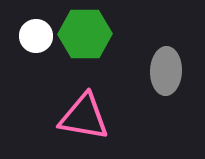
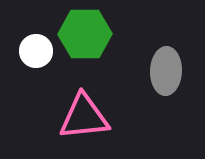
white circle: moved 15 px down
pink triangle: rotated 16 degrees counterclockwise
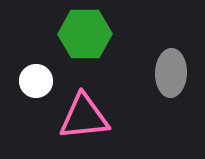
white circle: moved 30 px down
gray ellipse: moved 5 px right, 2 px down
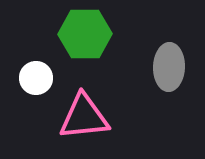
gray ellipse: moved 2 px left, 6 px up
white circle: moved 3 px up
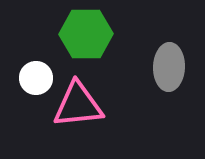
green hexagon: moved 1 px right
pink triangle: moved 6 px left, 12 px up
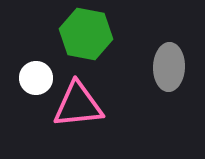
green hexagon: rotated 12 degrees clockwise
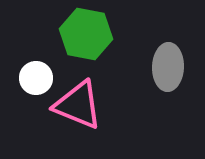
gray ellipse: moved 1 px left
pink triangle: rotated 28 degrees clockwise
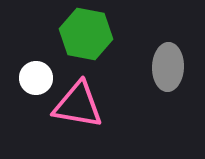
pink triangle: rotated 12 degrees counterclockwise
